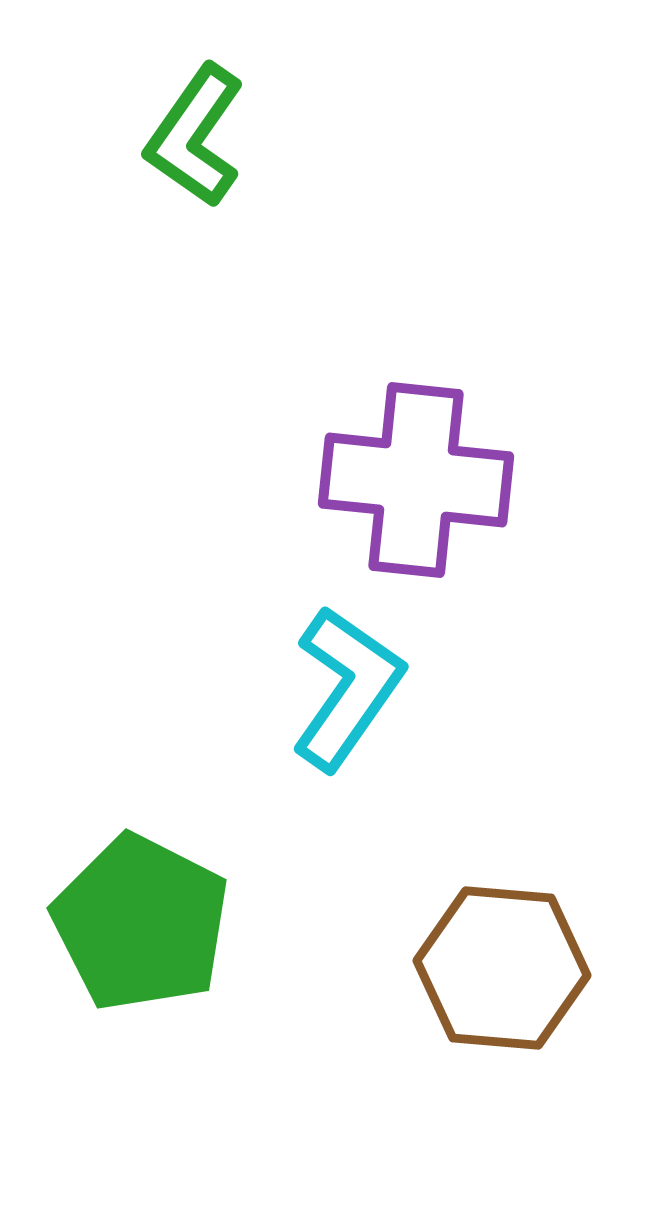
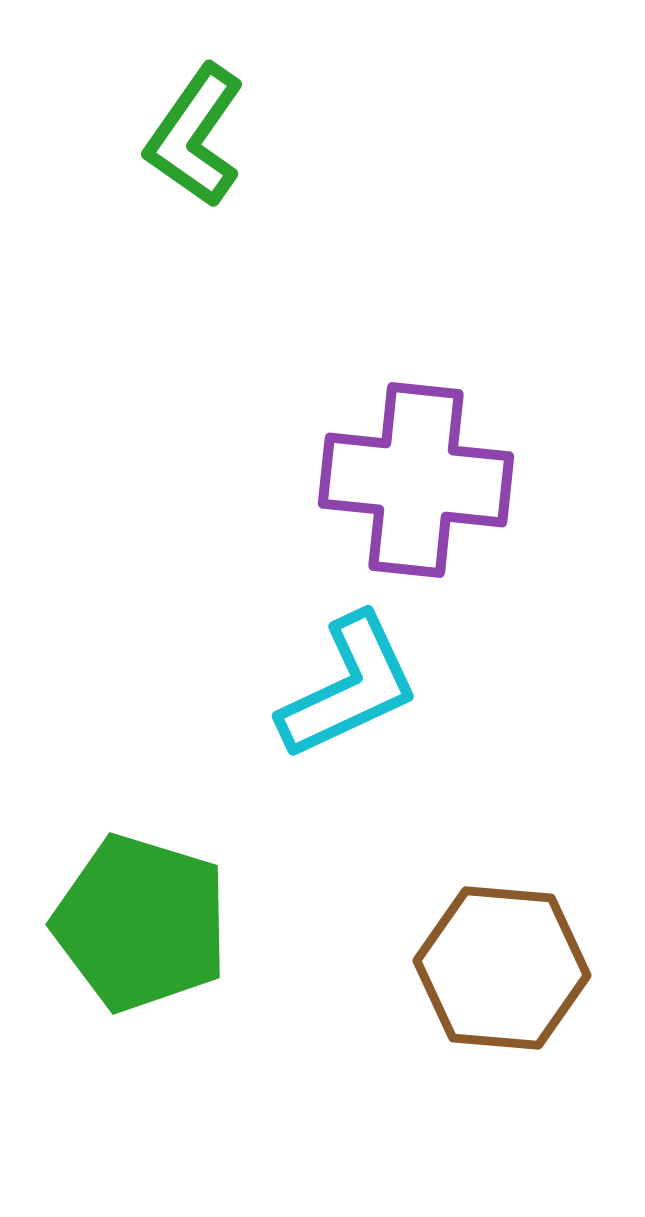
cyan L-shape: moved 2 px right, 1 px up; rotated 30 degrees clockwise
green pentagon: rotated 10 degrees counterclockwise
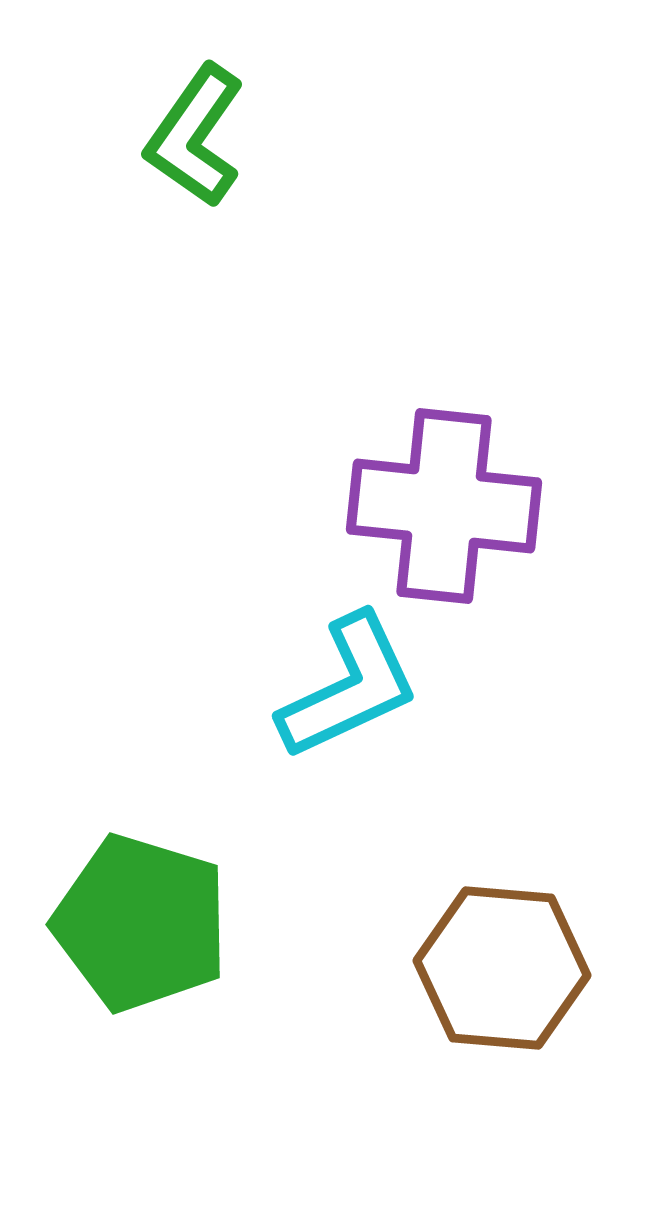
purple cross: moved 28 px right, 26 px down
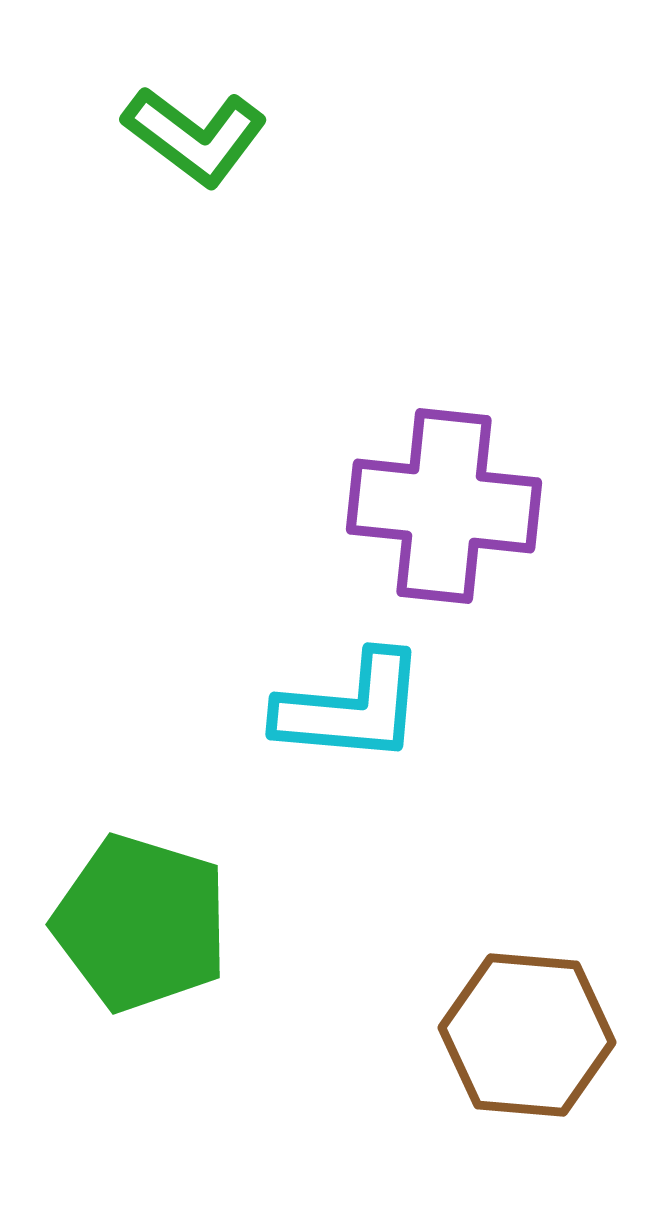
green L-shape: rotated 88 degrees counterclockwise
cyan L-shape: moved 2 px right, 21 px down; rotated 30 degrees clockwise
brown hexagon: moved 25 px right, 67 px down
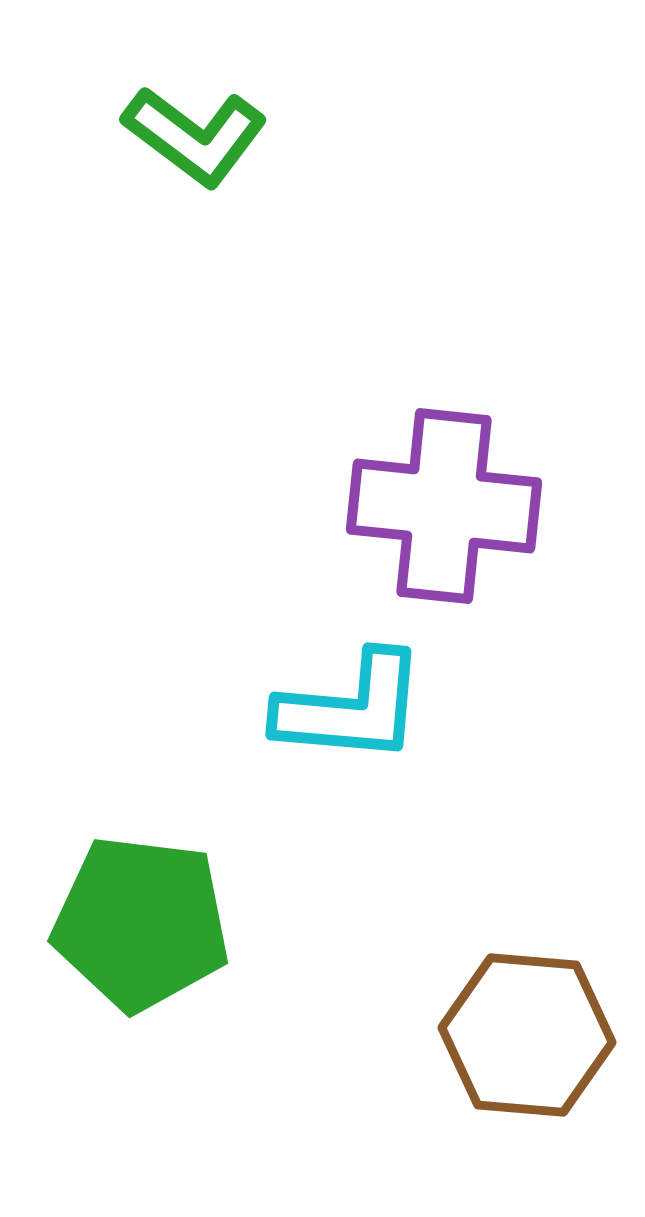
green pentagon: rotated 10 degrees counterclockwise
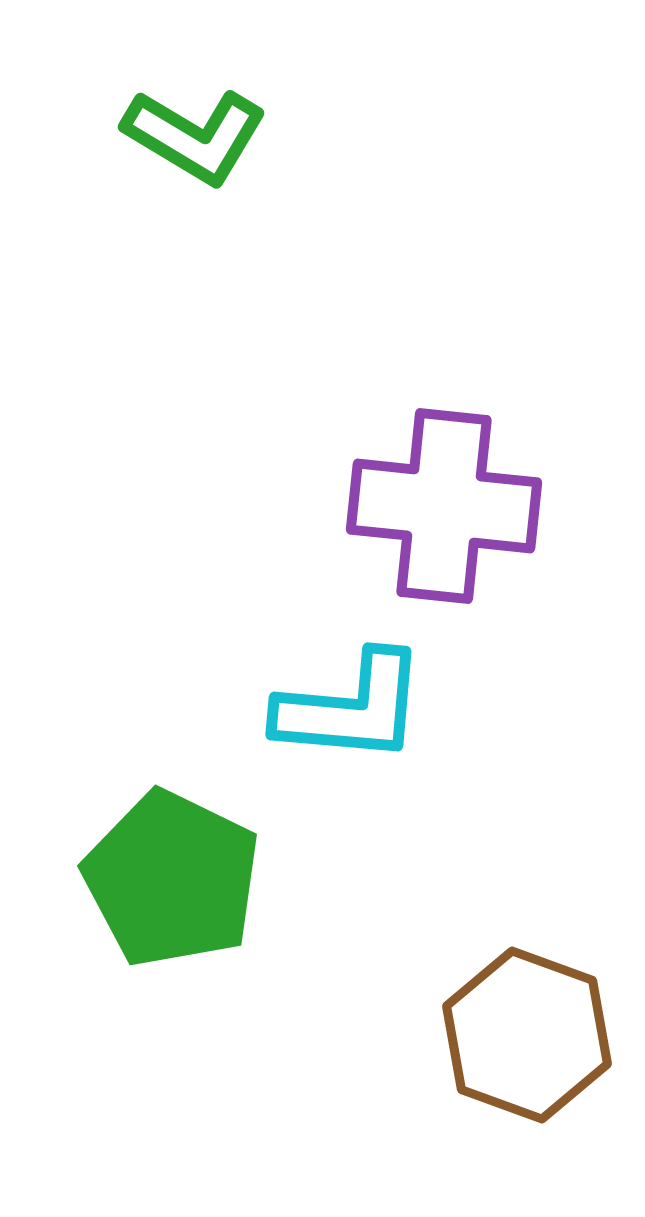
green L-shape: rotated 6 degrees counterclockwise
green pentagon: moved 31 px right, 44 px up; rotated 19 degrees clockwise
brown hexagon: rotated 15 degrees clockwise
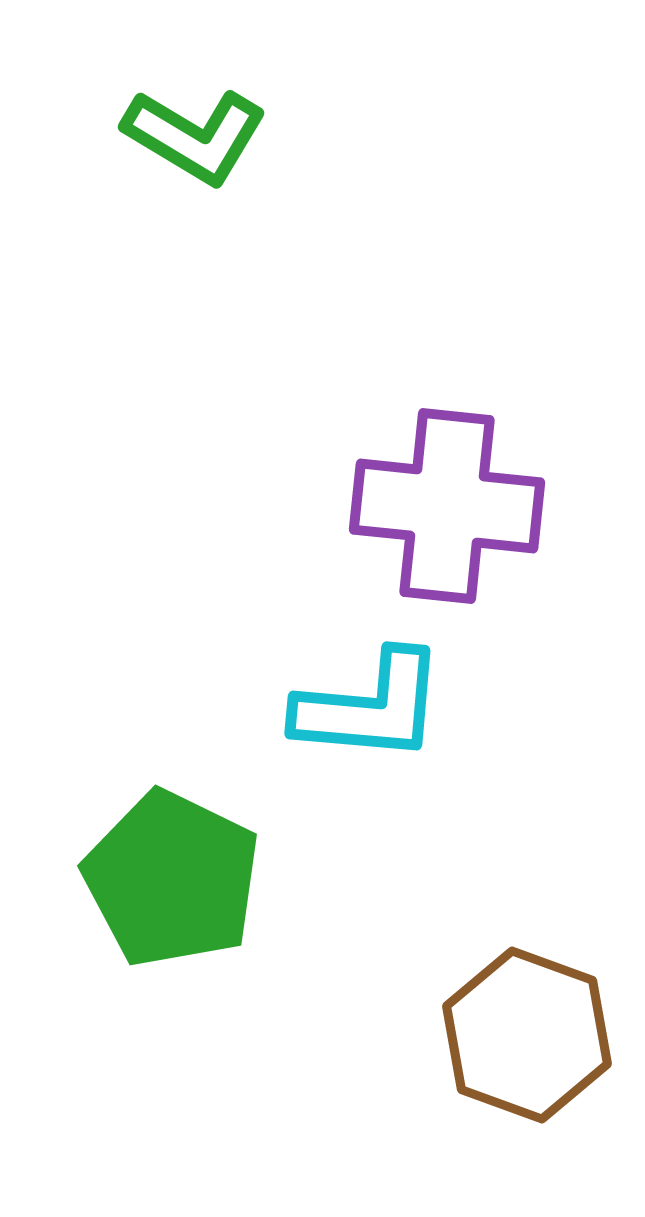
purple cross: moved 3 px right
cyan L-shape: moved 19 px right, 1 px up
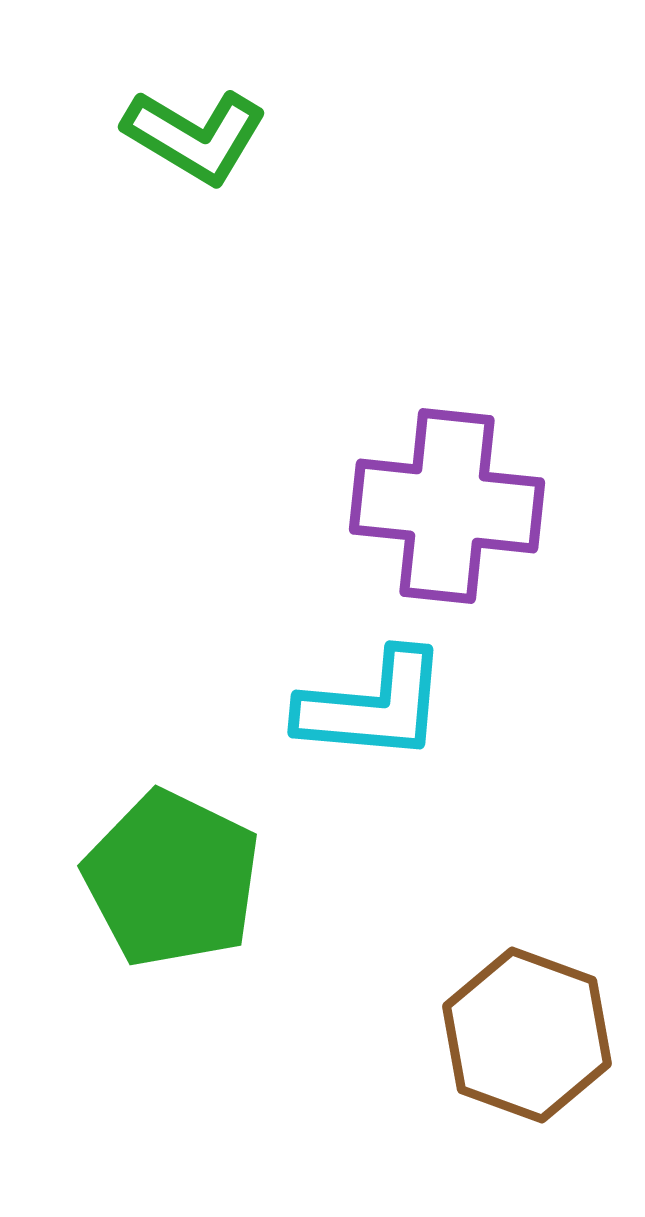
cyan L-shape: moved 3 px right, 1 px up
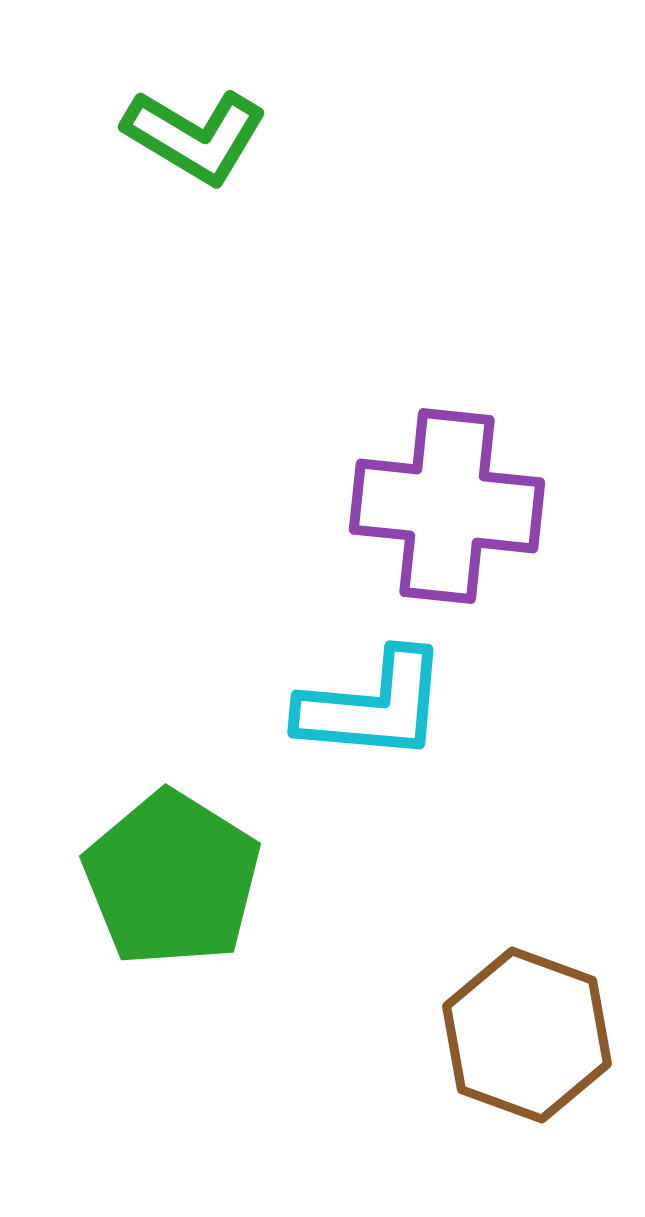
green pentagon: rotated 6 degrees clockwise
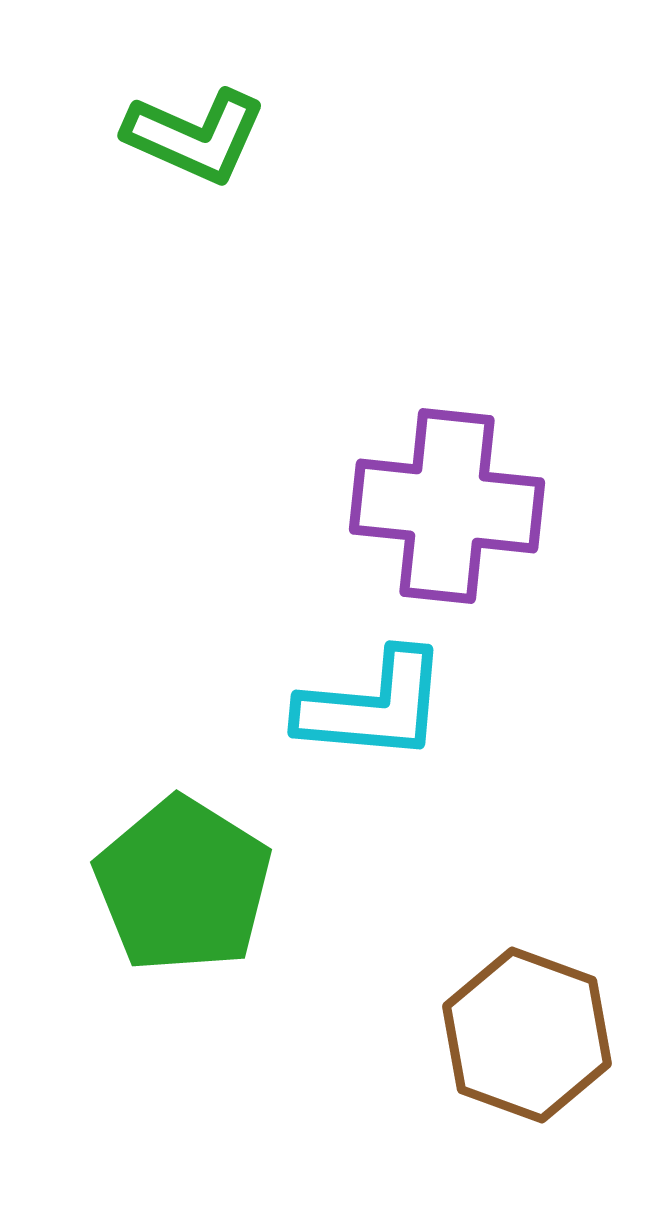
green L-shape: rotated 7 degrees counterclockwise
green pentagon: moved 11 px right, 6 px down
